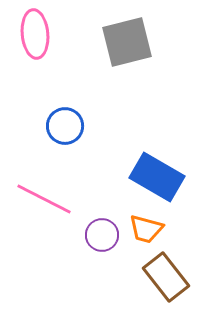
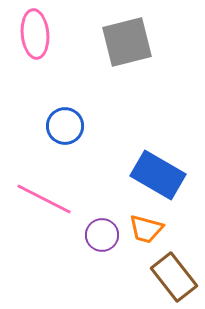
blue rectangle: moved 1 px right, 2 px up
brown rectangle: moved 8 px right
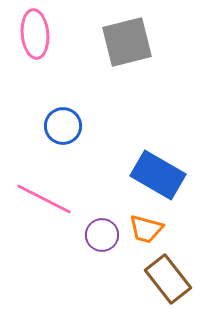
blue circle: moved 2 px left
brown rectangle: moved 6 px left, 2 px down
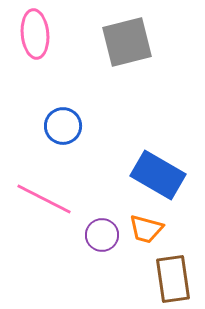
brown rectangle: moved 5 px right; rotated 30 degrees clockwise
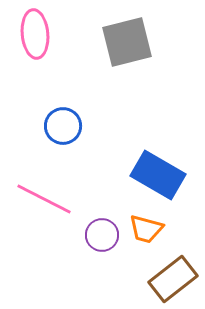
brown rectangle: rotated 60 degrees clockwise
